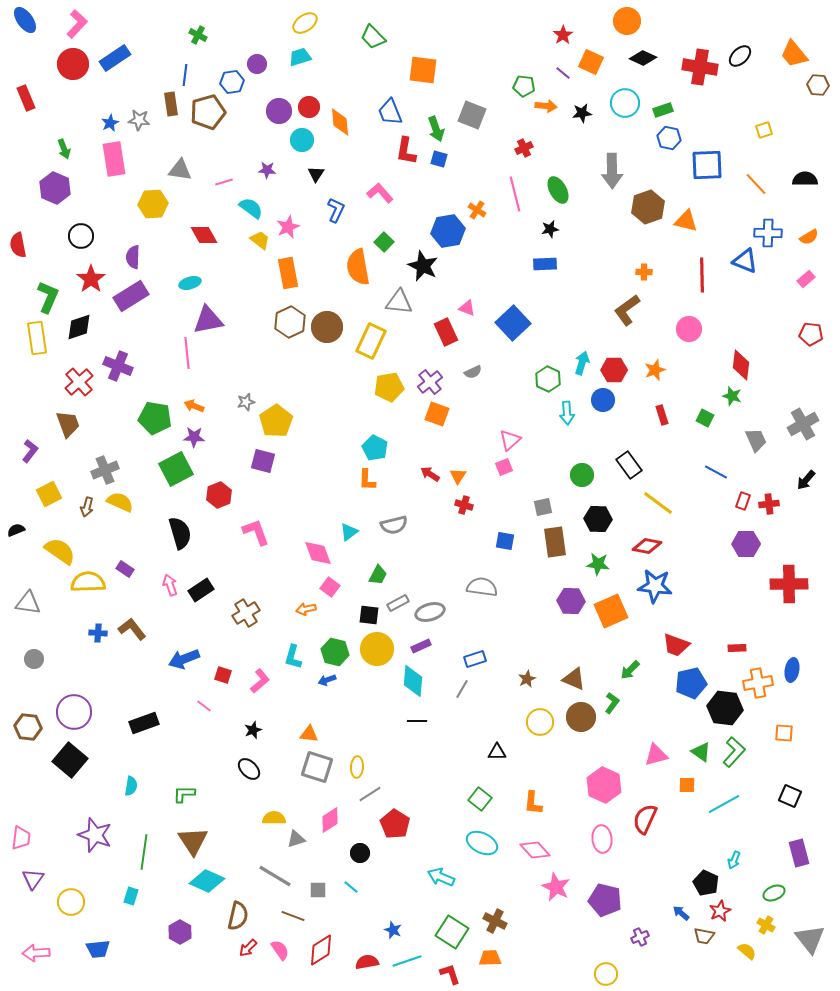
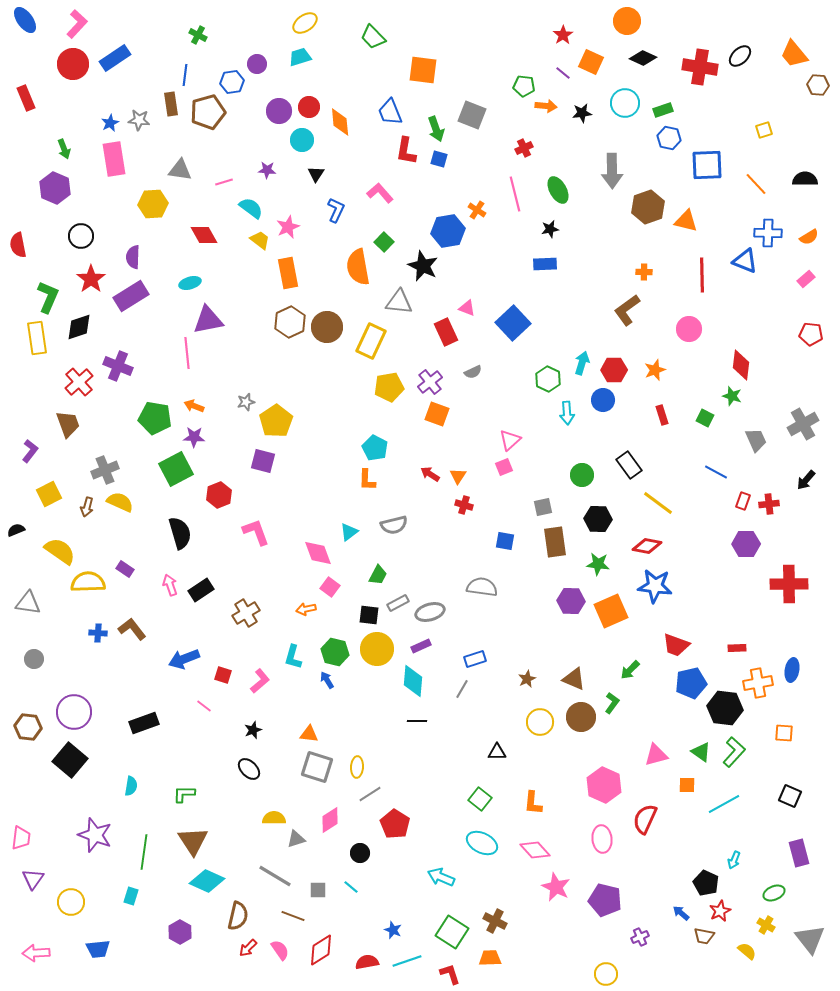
blue arrow at (327, 680): rotated 78 degrees clockwise
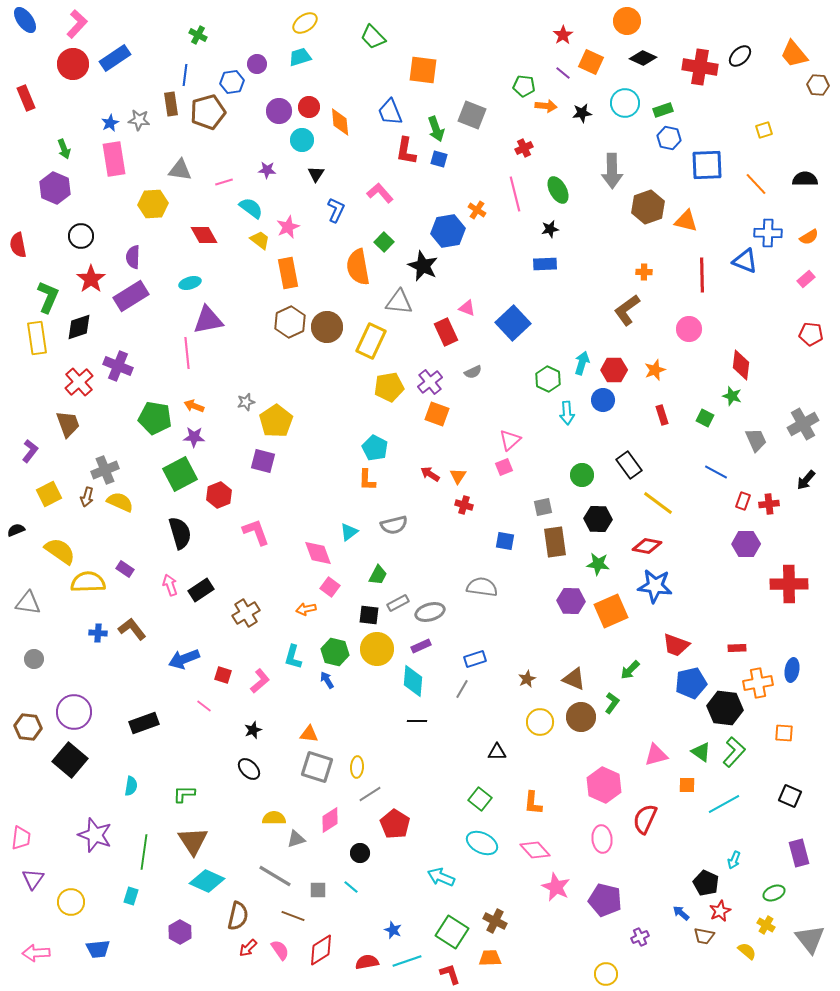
green square at (176, 469): moved 4 px right, 5 px down
brown arrow at (87, 507): moved 10 px up
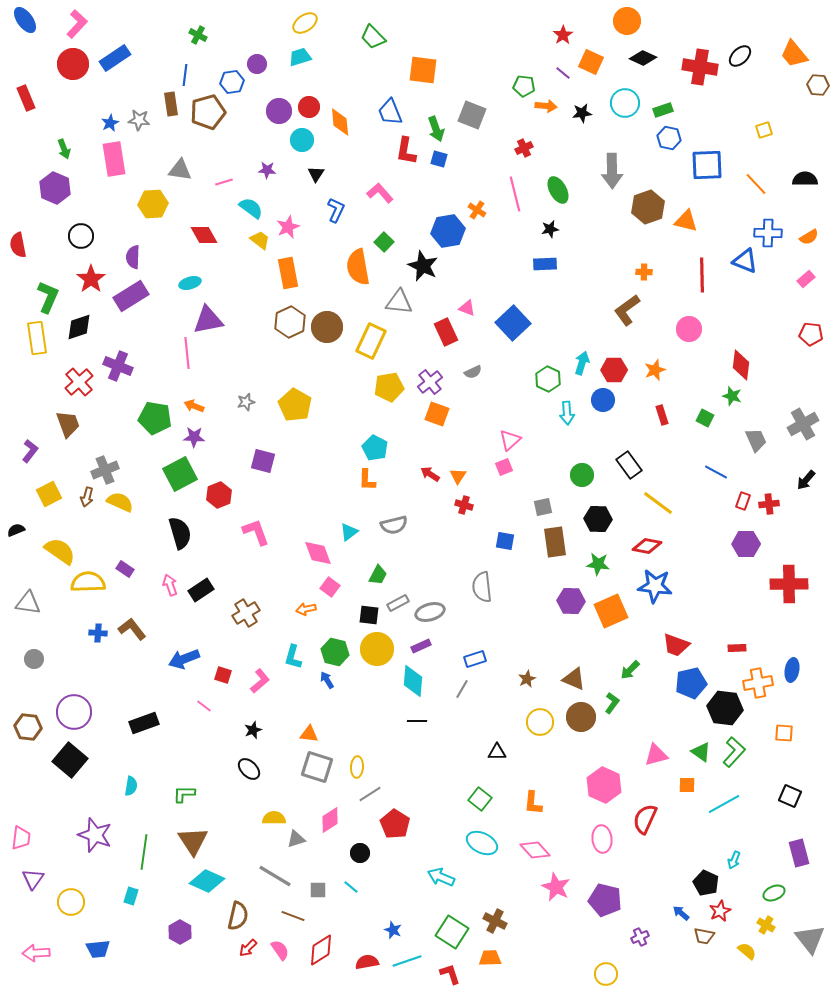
yellow pentagon at (276, 421): moved 19 px right, 16 px up; rotated 8 degrees counterclockwise
gray semicircle at (482, 587): rotated 104 degrees counterclockwise
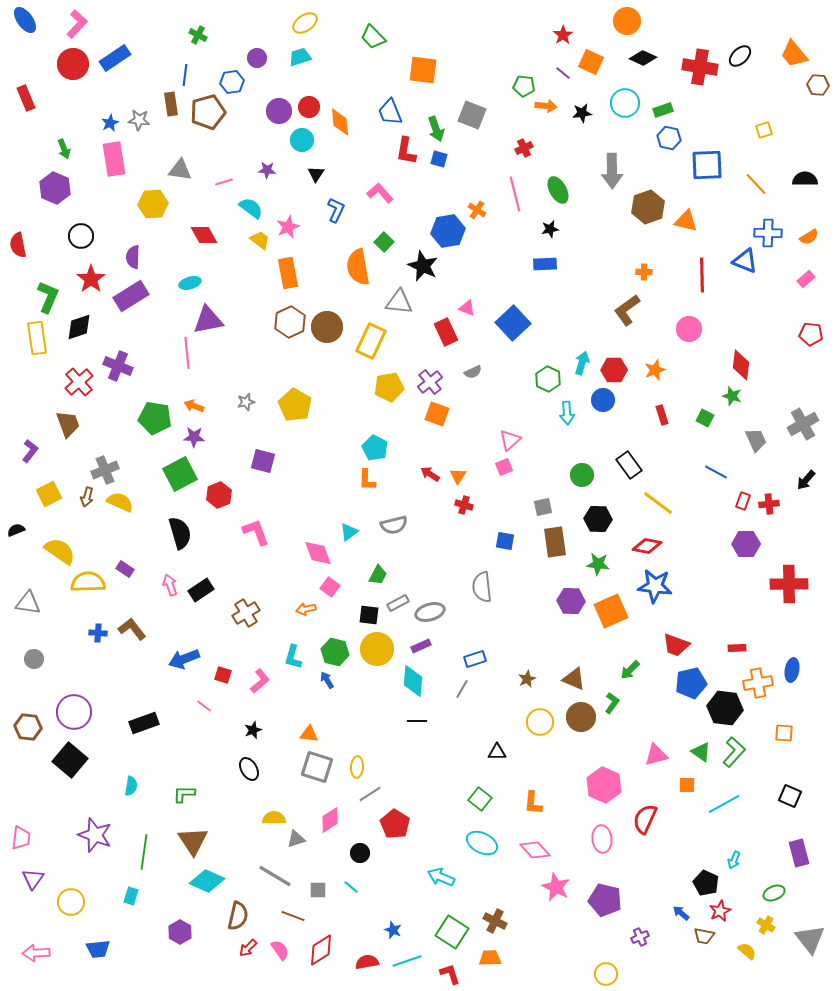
purple circle at (257, 64): moved 6 px up
black ellipse at (249, 769): rotated 15 degrees clockwise
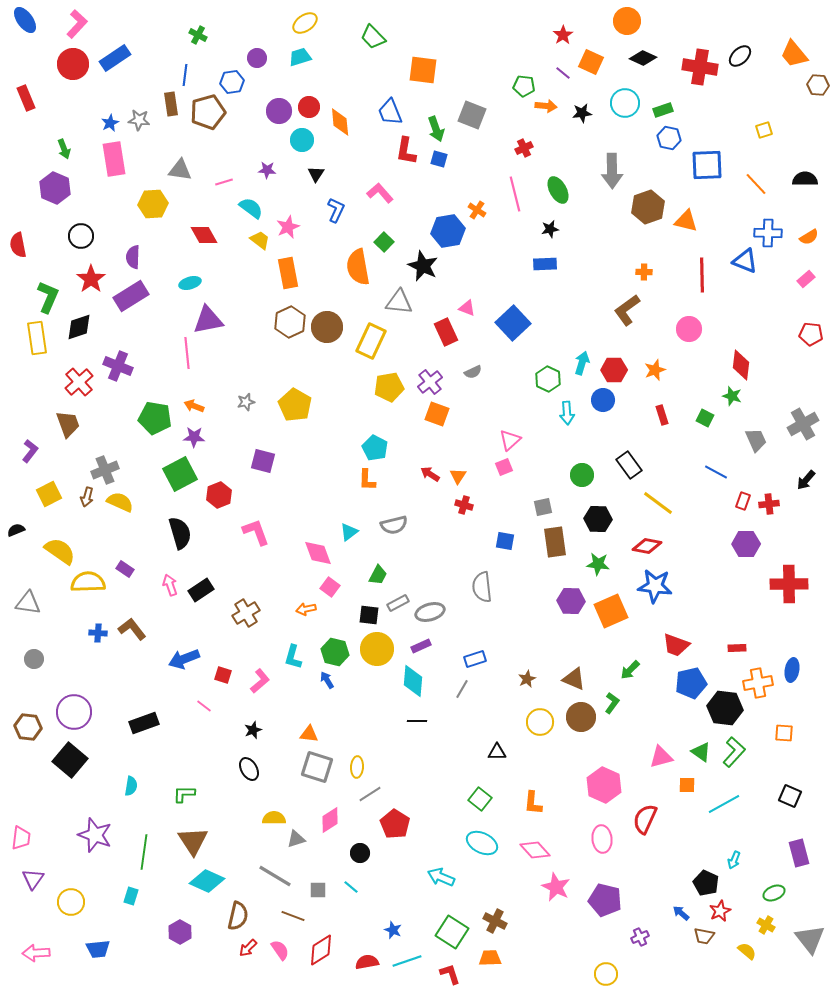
pink triangle at (656, 755): moved 5 px right, 2 px down
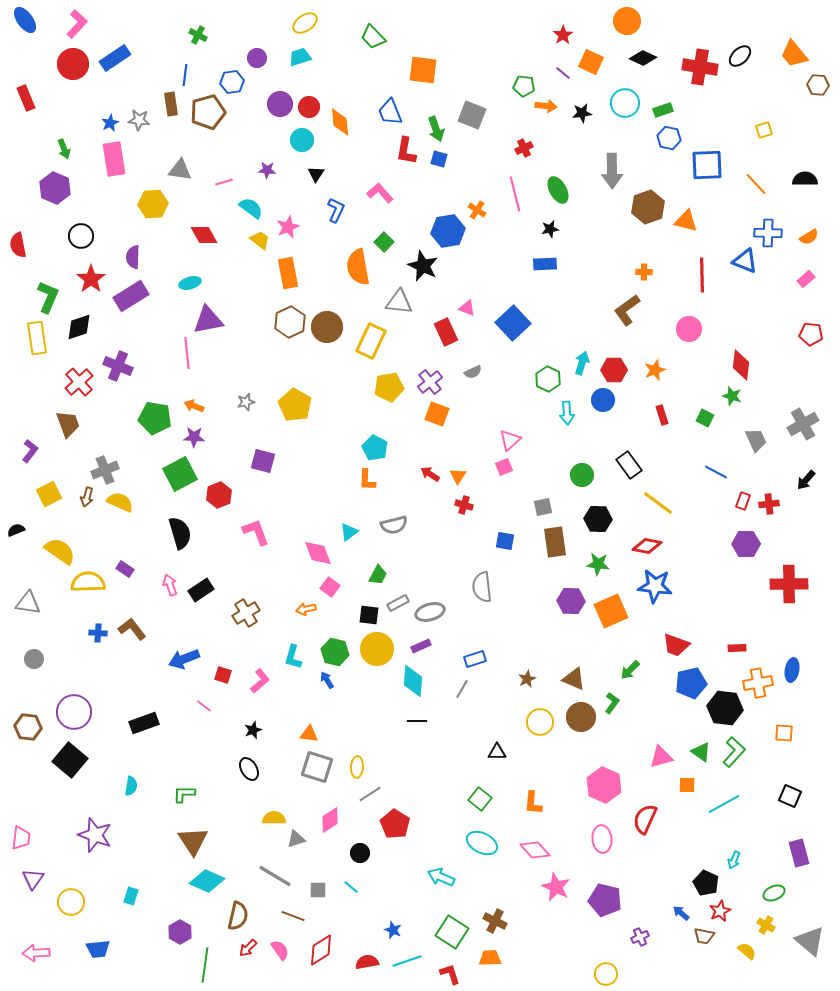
purple circle at (279, 111): moved 1 px right, 7 px up
green line at (144, 852): moved 61 px right, 113 px down
gray triangle at (810, 939): moved 2 px down; rotated 12 degrees counterclockwise
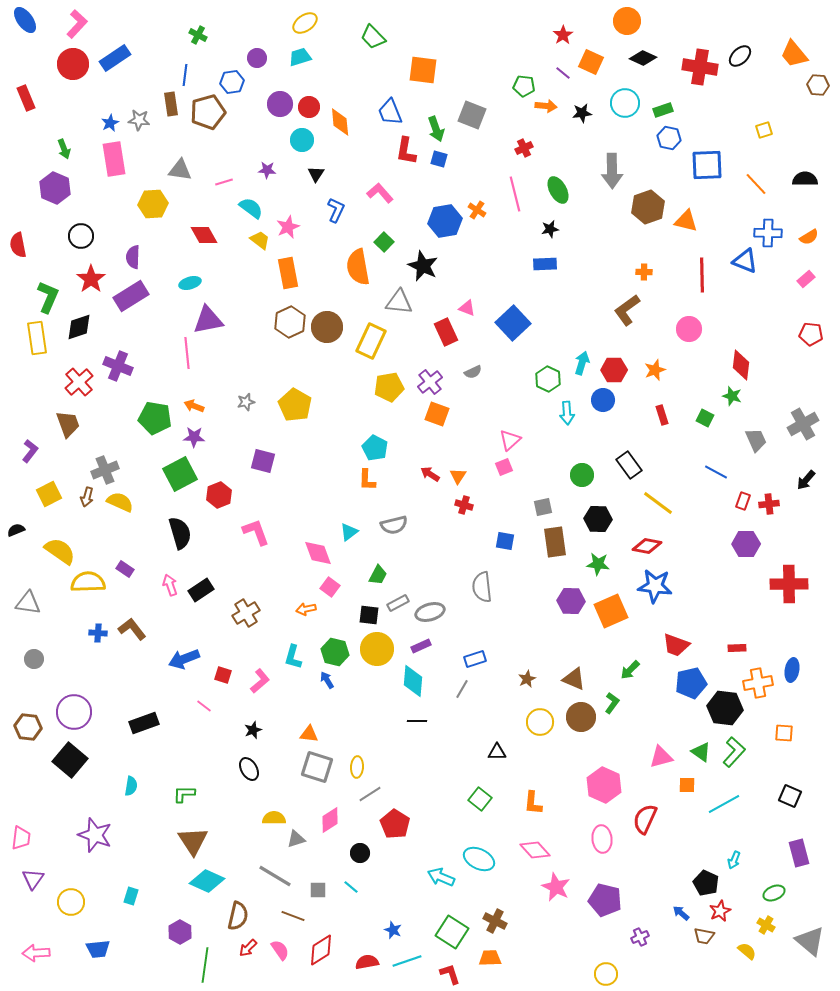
blue hexagon at (448, 231): moved 3 px left, 10 px up
cyan ellipse at (482, 843): moved 3 px left, 16 px down
